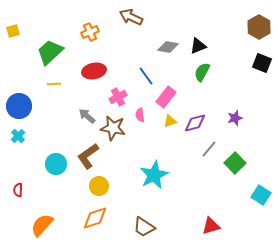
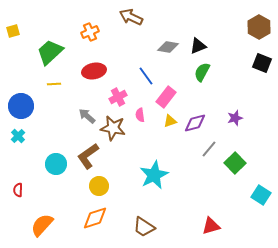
blue circle: moved 2 px right
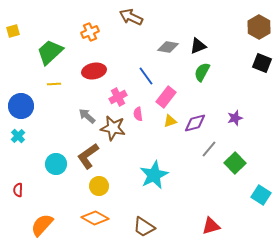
pink semicircle: moved 2 px left, 1 px up
orange diamond: rotated 48 degrees clockwise
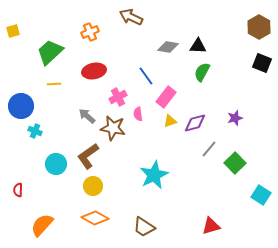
black triangle: rotated 24 degrees clockwise
cyan cross: moved 17 px right, 5 px up; rotated 24 degrees counterclockwise
yellow circle: moved 6 px left
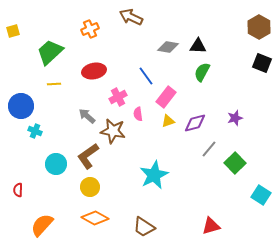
orange cross: moved 3 px up
yellow triangle: moved 2 px left
brown star: moved 3 px down
yellow circle: moved 3 px left, 1 px down
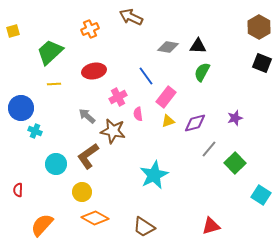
blue circle: moved 2 px down
yellow circle: moved 8 px left, 5 px down
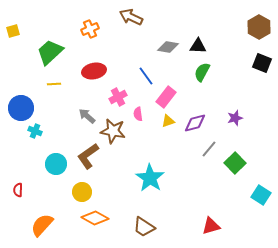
cyan star: moved 4 px left, 3 px down; rotated 12 degrees counterclockwise
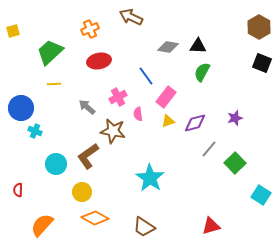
red ellipse: moved 5 px right, 10 px up
gray arrow: moved 9 px up
